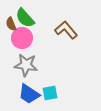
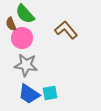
green semicircle: moved 4 px up
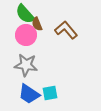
brown semicircle: moved 26 px right
pink circle: moved 4 px right, 3 px up
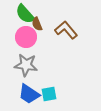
pink circle: moved 2 px down
cyan square: moved 1 px left, 1 px down
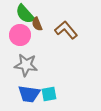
pink circle: moved 6 px left, 2 px up
blue trapezoid: rotated 25 degrees counterclockwise
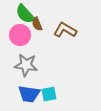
brown L-shape: moved 1 px left; rotated 20 degrees counterclockwise
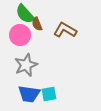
gray star: rotated 30 degrees counterclockwise
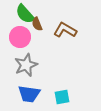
pink circle: moved 2 px down
cyan square: moved 13 px right, 3 px down
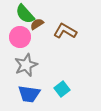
brown semicircle: rotated 80 degrees clockwise
brown L-shape: moved 1 px down
cyan square: moved 8 px up; rotated 28 degrees counterclockwise
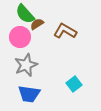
cyan square: moved 12 px right, 5 px up
